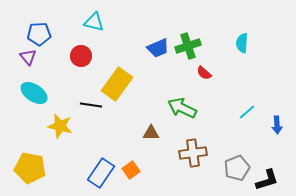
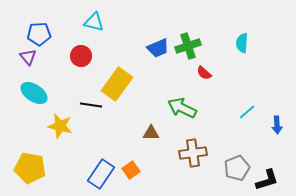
blue rectangle: moved 1 px down
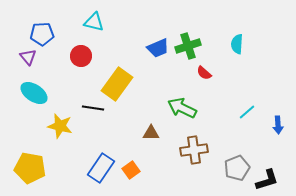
blue pentagon: moved 3 px right
cyan semicircle: moved 5 px left, 1 px down
black line: moved 2 px right, 3 px down
blue arrow: moved 1 px right
brown cross: moved 1 px right, 3 px up
blue rectangle: moved 6 px up
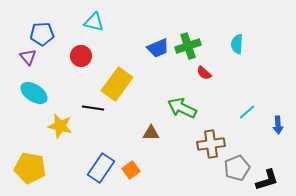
brown cross: moved 17 px right, 6 px up
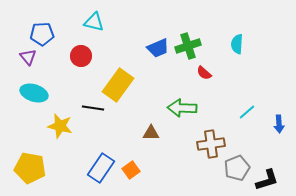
yellow rectangle: moved 1 px right, 1 px down
cyan ellipse: rotated 16 degrees counterclockwise
green arrow: rotated 24 degrees counterclockwise
blue arrow: moved 1 px right, 1 px up
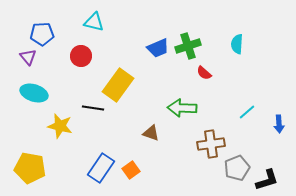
brown triangle: rotated 18 degrees clockwise
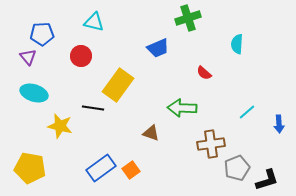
green cross: moved 28 px up
blue rectangle: rotated 20 degrees clockwise
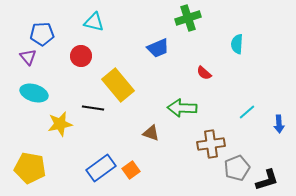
yellow rectangle: rotated 76 degrees counterclockwise
yellow star: moved 2 px up; rotated 25 degrees counterclockwise
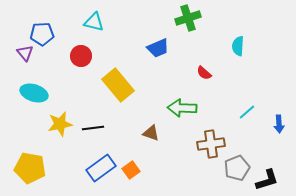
cyan semicircle: moved 1 px right, 2 px down
purple triangle: moved 3 px left, 4 px up
black line: moved 20 px down; rotated 15 degrees counterclockwise
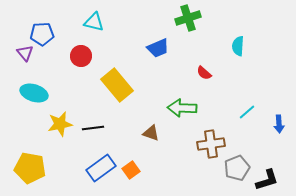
yellow rectangle: moved 1 px left
